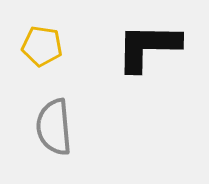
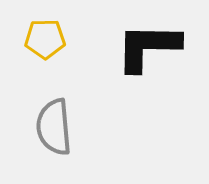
yellow pentagon: moved 3 px right, 7 px up; rotated 9 degrees counterclockwise
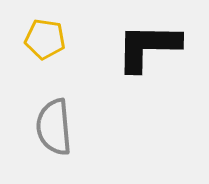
yellow pentagon: rotated 9 degrees clockwise
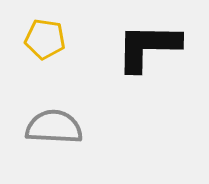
gray semicircle: rotated 98 degrees clockwise
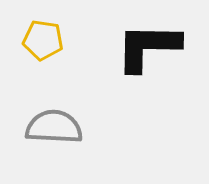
yellow pentagon: moved 2 px left, 1 px down
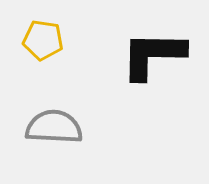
black L-shape: moved 5 px right, 8 px down
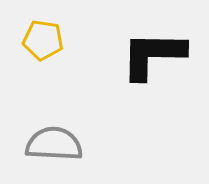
gray semicircle: moved 17 px down
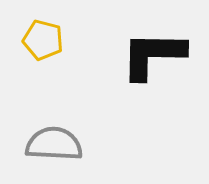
yellow pentagon: rotated 6 degrees clockwise
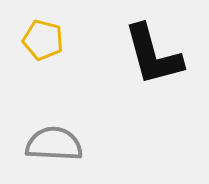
black L-shape: rotated 106 degrees counterclockwise
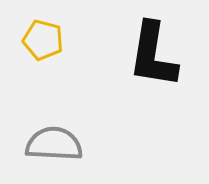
black L-shape: rotated 24 degrees clockwise
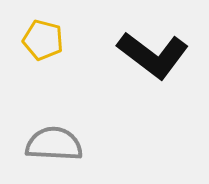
black L-shape: rotated 62 degrees counterclockwise
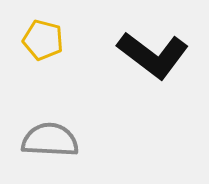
gray semicircle: moved 4 px left, 4 px up
